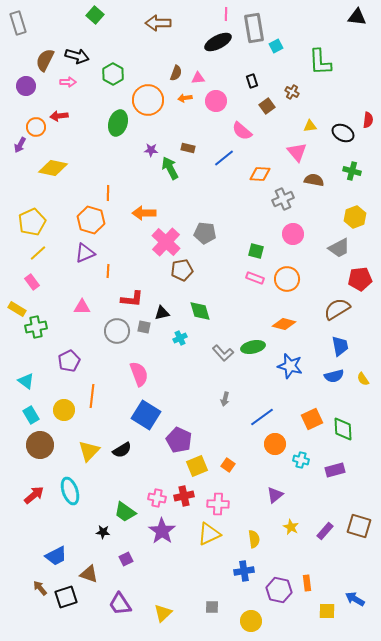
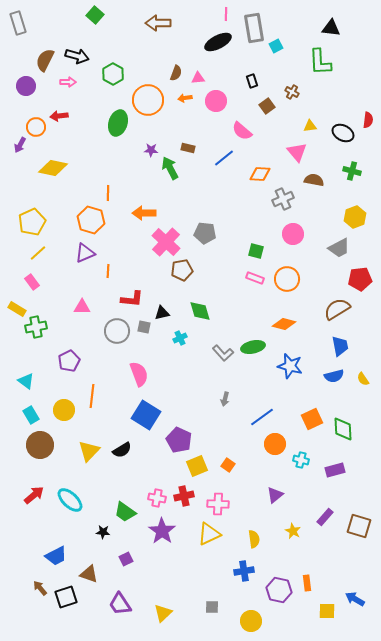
black triangle at (357, 17): moved 26 px left, 11 px down
cyan ellipse at (70, 491): moved 9 px down; rotated 28 degrees counterclockwise
yellow star at (291, 527): moved 2 px right, 4 px down
purple rectangle at (325, 531): moved 14 px up
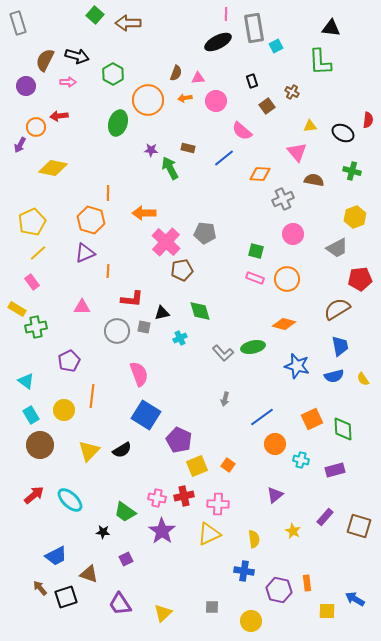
brown arrow at (158, 23): moved 30 px left
gray trapezoid at (339, 248): moved 2 px left
blue star at (290, 366): moved 7 px right
blue cross at (244, 571): rotated 18 degrees clockwise
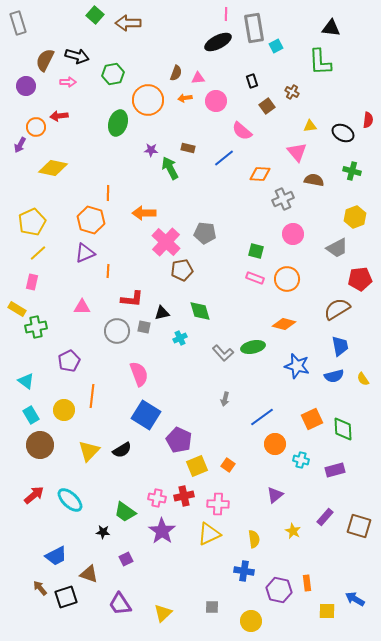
green hexagon at (113, 74): rotated 20 degrees clockwise
pink rectangle at (32, 282): rotated 49 degrees clockwise
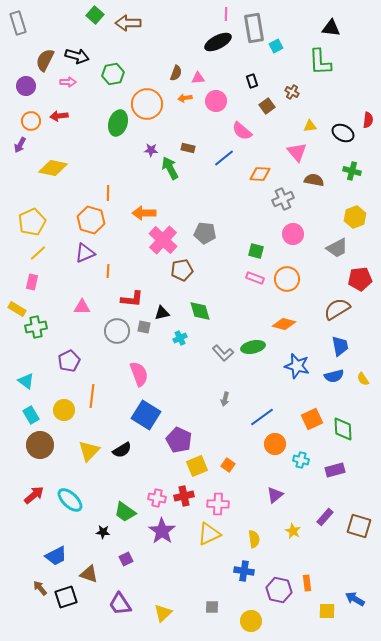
orange circle at (148, 100): moved 1 px left, 4 px down
orange circle at (36, 127): moved 5 px left, 6 px up
pink cross at (166, 242): moved 3 px left, 2 px up
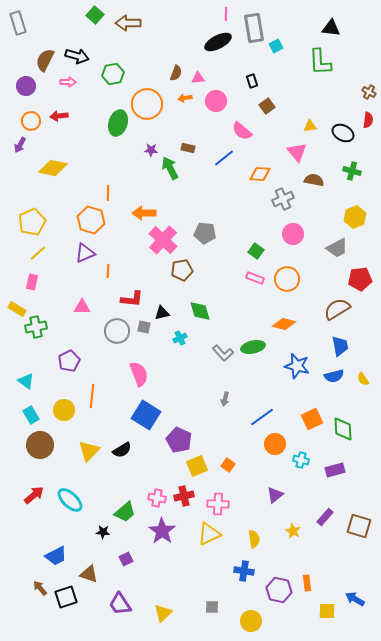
brown cross at (292, 92): moved 77 px right
green square at (256, 251): rotated 21 degrees clockwise
green trapezoid at (125, 512): rotated 75 degrees counterclockwise
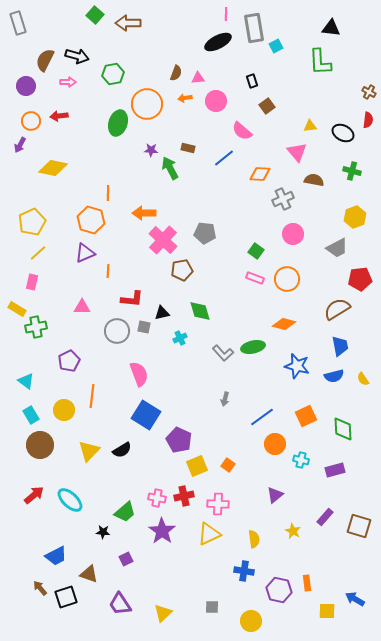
orange square at (312, 419): moved 6 px left, 3 px up
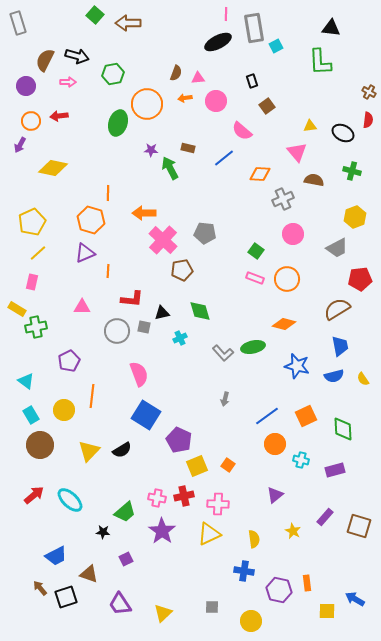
blue line at (262, 417): moved 5 px right, 1 px up
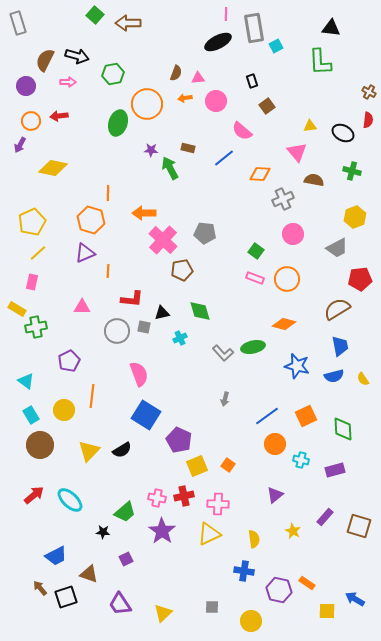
orange rectangle at (307, 583): rotated 49 degrees counterclockwise
